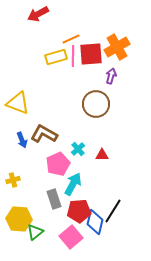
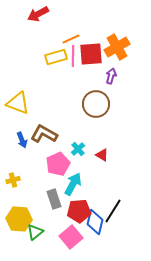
red triangle: rotated 32 degrees clockwise
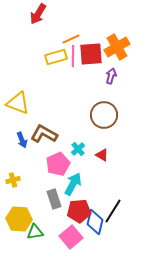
red arrow: rotated 30 degrees counterclockwise
brown circle: moved 8 px right, 11 px down
green triangle: rotated 30 degrees clockwise
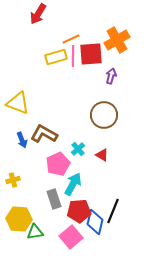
orange cross: moved 7 px up
black line: rotated 10 degrees counterclockwise
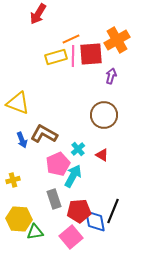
cyan arrow: moved 8 px up
blue diamond: moved 1 px up; rotated 25 degrees counterclockwise
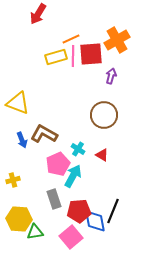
cyan cross: rotated 16 degrees counterclockwise
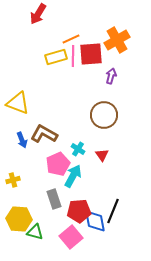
red triangle: rotated 24 degrees clockwise
green triangle: rotated 24 degrees clockwise
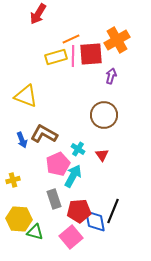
yellow triangle: moved 8 px right, 7 px up
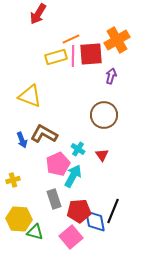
yellow triangle: moved 4 px right
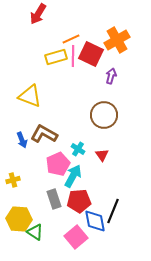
red square: rotated 30 degrees clockwise
red pentagon: moved 10 px up
green triangle: rotated 18 degrees clockwise
pink square: moved 5 px right
